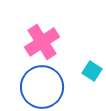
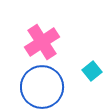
cyan square: rotated 18 degrees clockwise
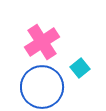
cyan square: moved 12 px left, 3 px up
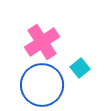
blue circle: moved 2 px up
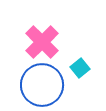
pink cross: rotated 12 degrees counterclockwise
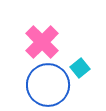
blue circle: moved 6 px right
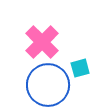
cyan square: rotated 24 degrees clockwise
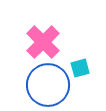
pink cross: moved 1 px right
